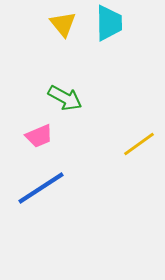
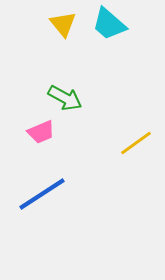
cyan trapezoid: moved 1 px down; rotated 132 degrees clockwise
pink trapezoid: moved 2 px right, 4 px up
yellow line: moved 3 px left, 1 px up
blue line: moved 1 px right, 6 px down
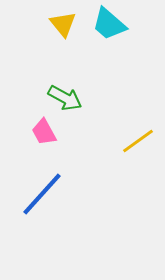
pink trapezoid: moved 3 px right; rotated 84 degrees clockwise
yellow line: moved 2 px right, 2 px up
blue line: rotated 15 degrees counterclockwise
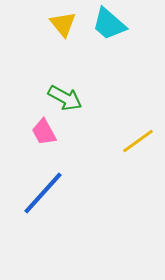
blue line: moved 1 px right, 1 px up
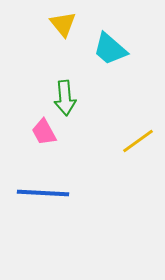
cyan trapezoid: moved 1 px right, 25 px down
green arrow: rotated 56 degrees clockwise
blue line: rotated 51 degrees clockwise
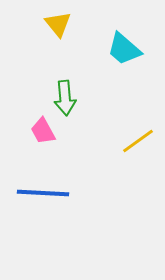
yellow triangle: moved 5 px left
cyan trapezoid: moved 14 px right
pink trapezoid: moved 1 px left, 1 px up
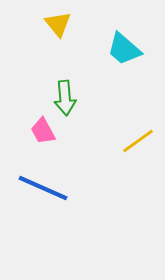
blue line: moved 5 px up; rotated 21 degrees clockwise
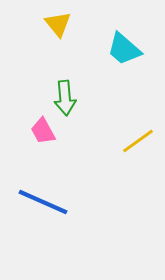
blue line: moved 14 px down
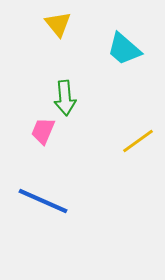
pink trapezoid: rotated 52 degrees clockwise
blue line: moved 1 px up
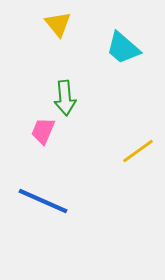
cyan trapezoid: moved 1 px left, 1 px up
yellow line: moved 10 px down
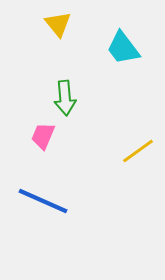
cyan trapezoid: rotated 12 degrees clockwise
pink trapezoid: moved 5 px down
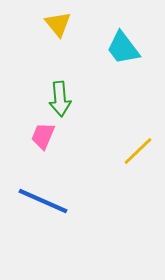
green arrow: moved 5 px left, 1 px down
yellow line: rotated 8 degrees counterclockwise
